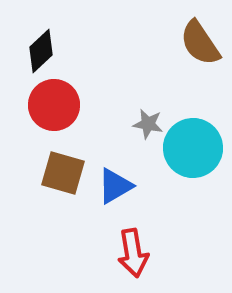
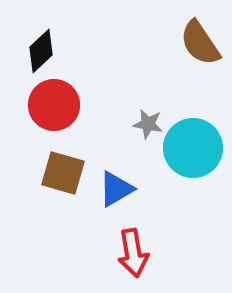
blue triangle: moved 1 px right, 3 px down
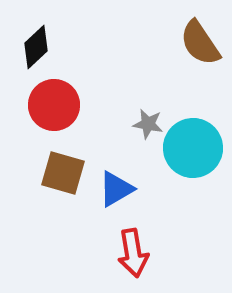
black diamond: moved 5 px left, 4 px up
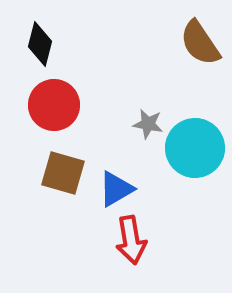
black diamond: moved 4 px right, 3 px up; rotated 33 degrees counterclockwise
cyan circle: moved 2 px right
red arrow: moved 2 px left, 13 px up
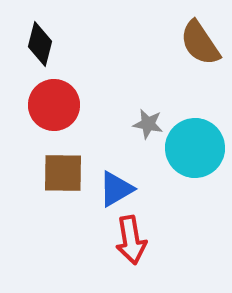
brown square: rotated 15 degrees counterclockwise
